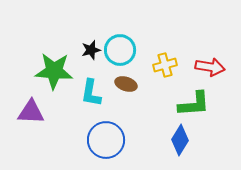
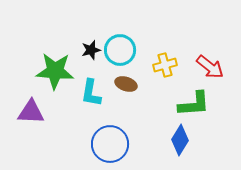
red arrow: rotated 28 degrees clockwise
green star: moved 1 px right
blue circle: moved 4 px right, 4 px down
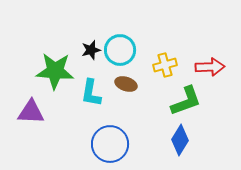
red arrow: rotated 40 degrees counterclockwise
green L-shape: moved 8 px left, 3 px up; rotated 16 degrees counterclockwise
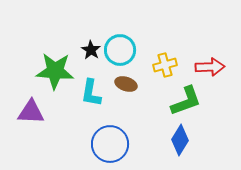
black star: rotated 24 degrees counterclockwise
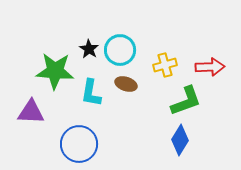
black star: moved 2 px left, 1 px up
blue circle: moved 31 px left
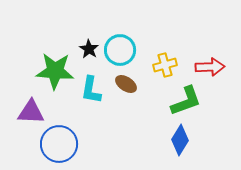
brown ellipse: rotated 15 degrees clockwise
cyan L-shape: moved 3 px up
blue circle: moved 20 px left
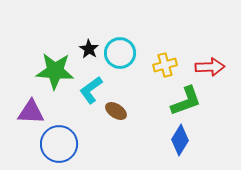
cyan circle: moved 3 px down
brown ellipse: moved 10 px left, 27 px down
cyan L-shape: rotated 44 degrees clockwise
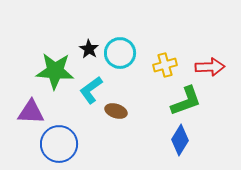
brown ellipse: rotated 15 degrees counterclockwise
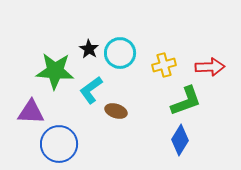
yellow cross: moved 1 px left
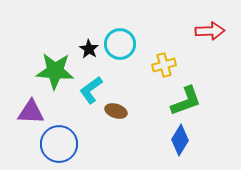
cyan circle: moved 9 px up
red arrow: moved 36 px up
